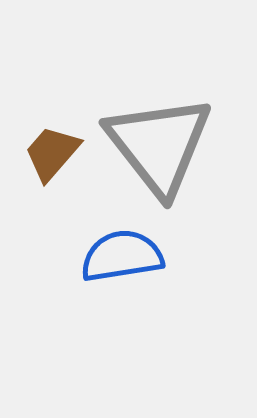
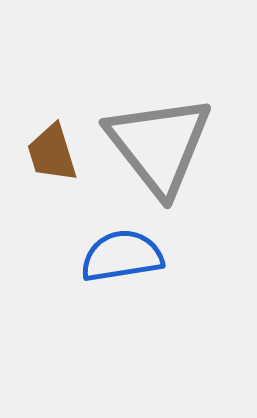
brown trapezoid: rotated 58 degrees counterclockwise
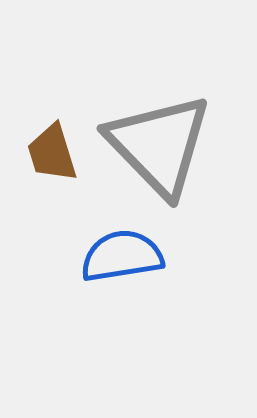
gray triangle: rotated 6 degrees counterclockwise
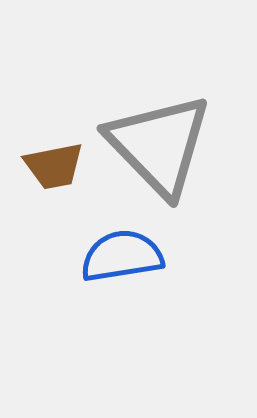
brown trapezoid: moved 2 px right, 13 px down; rotated 84 degrees counterclockwise
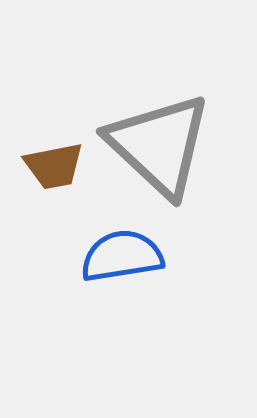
gray triangle: rotated 3 degrees counterclockwise
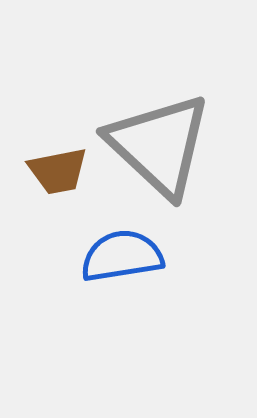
brown trapezoid: moved 4 px right, 5 px down
